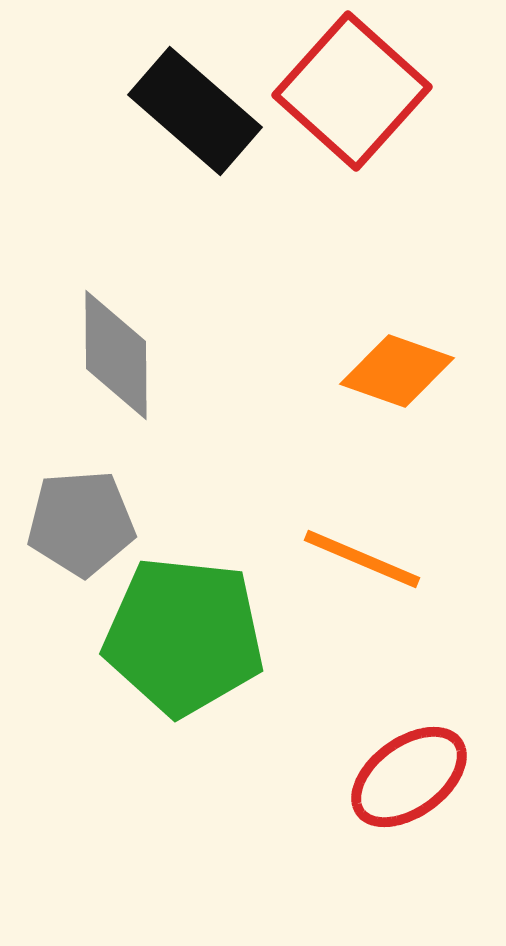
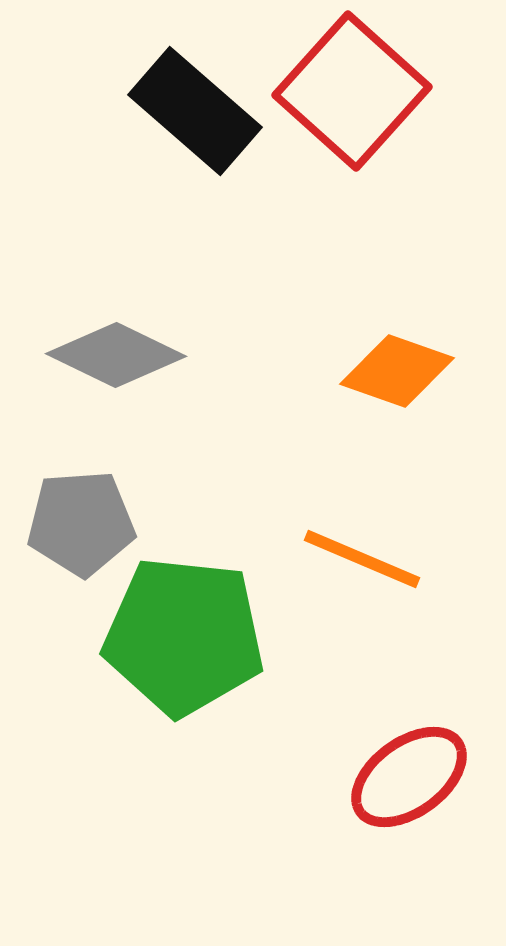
gray diamond: rotated 64 degrees counterclockwise
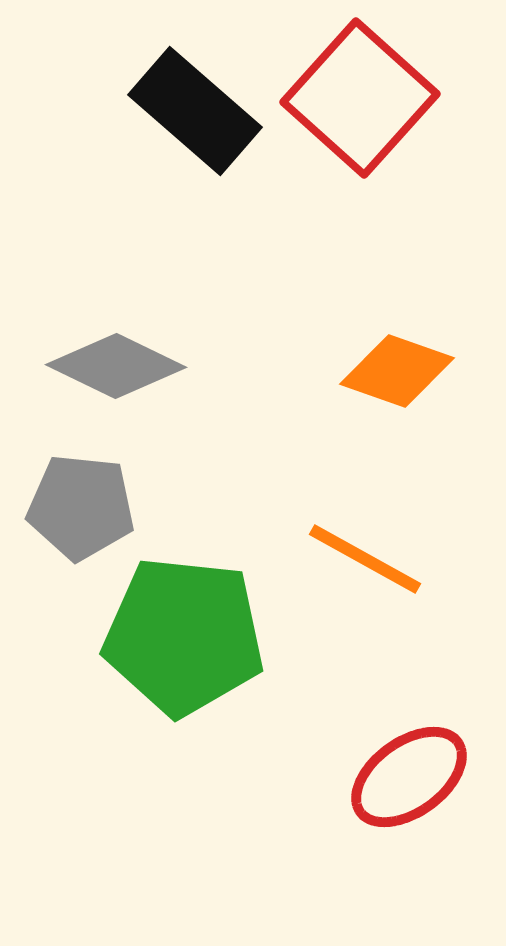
red square: moved 8 px right, 7 px down
gray diamond: moved 11 px down
gray pentagon: moved 16 px up; rotated 10 degrees clockwise
orange line: moved 3 px right; rotated 6 degrees clockwise
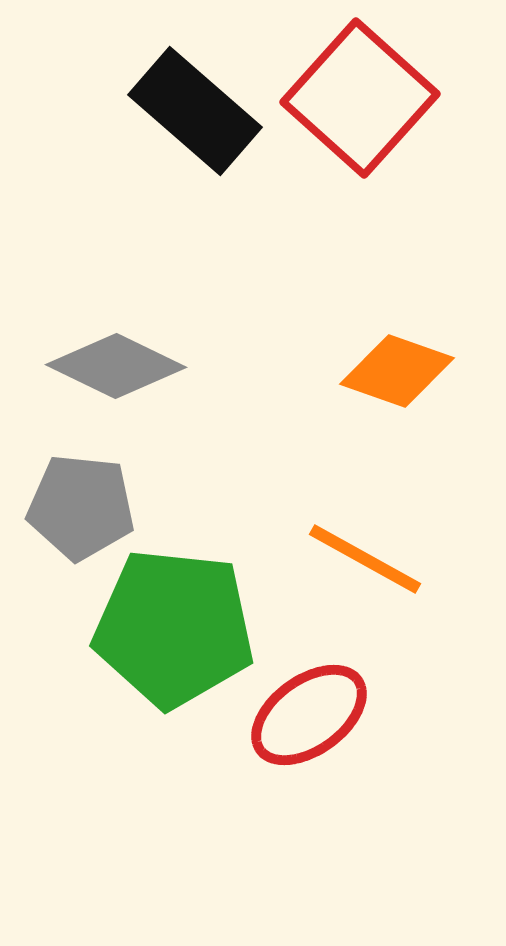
green pentagon: moved 10 px left, 8 px up
red ellipse: moved 100 px left, 62 px up
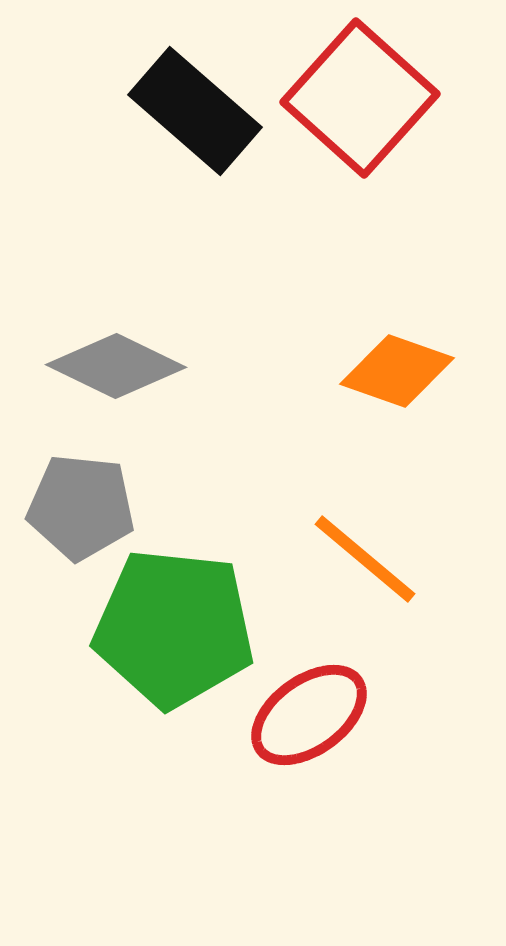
orange line: rotated 11 degrees clockwise
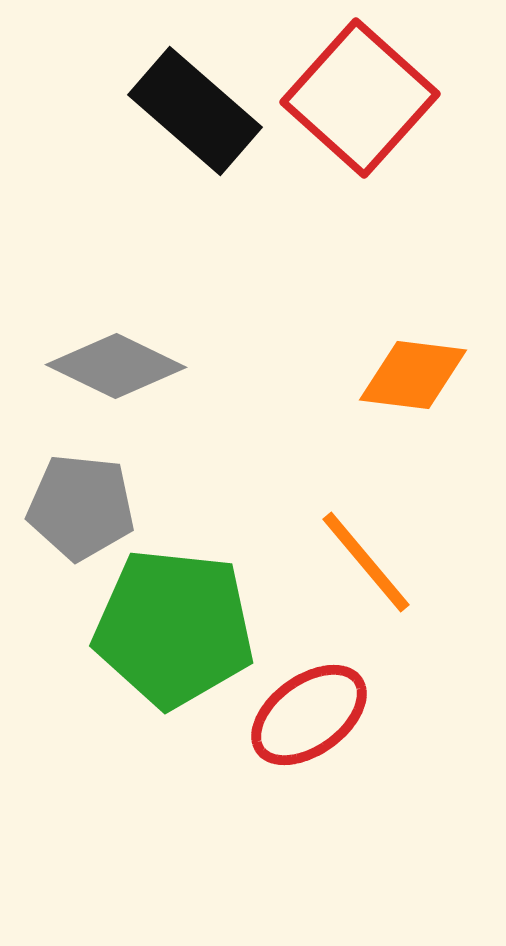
orange diamond: moved 16 px right, 4 px down; rotated 12 degrees counterclockwise
orange line: moved 1 px right, 3 px down; rotated 10 degrees clockwise
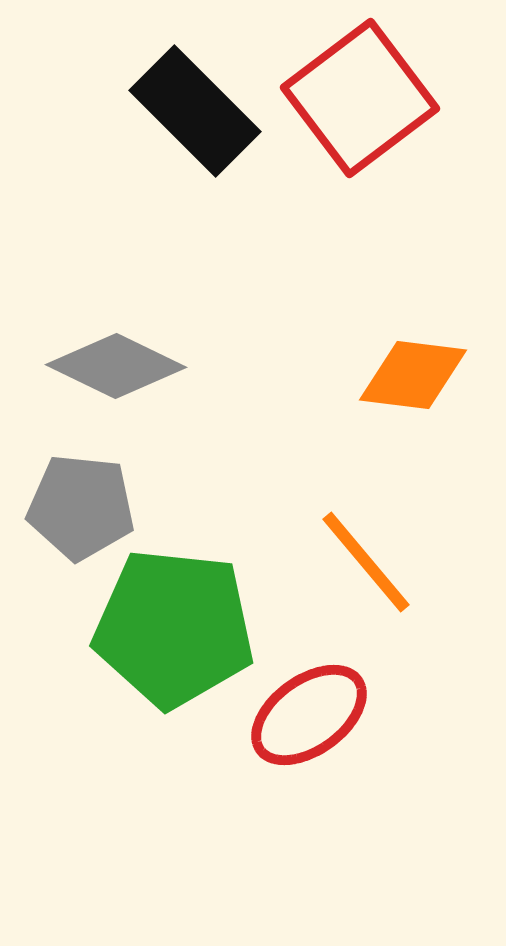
red square: rotated 11 degrees clockwise
black rectangle: rotated 4 degrees clockwise
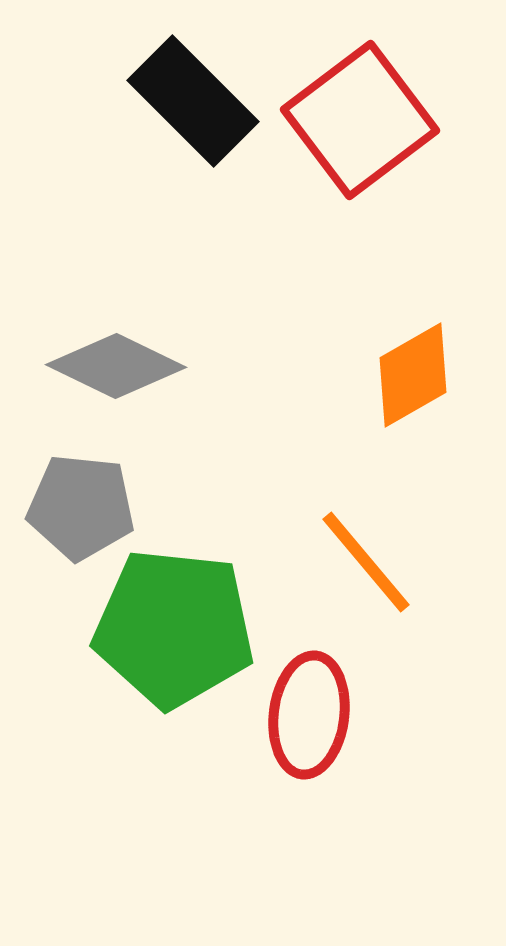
red square: moved 22 px down
black rectangle: moved 2 px left, 10 px up
orange diamond: rotated 37 degrees counterclockwise
red ellipse: rotated 47 degrees counterclockwise
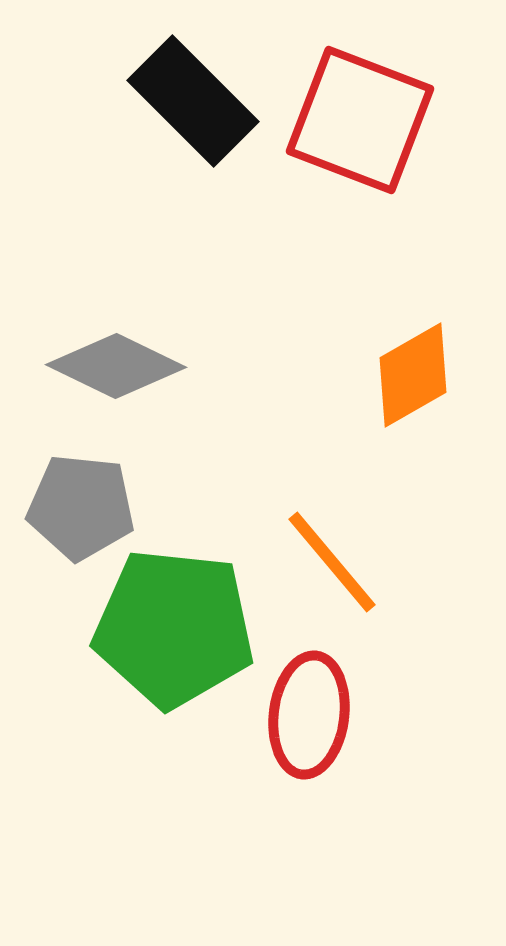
red square: rotated 32 degrees counterclockwise
orange line: moved 34 px left
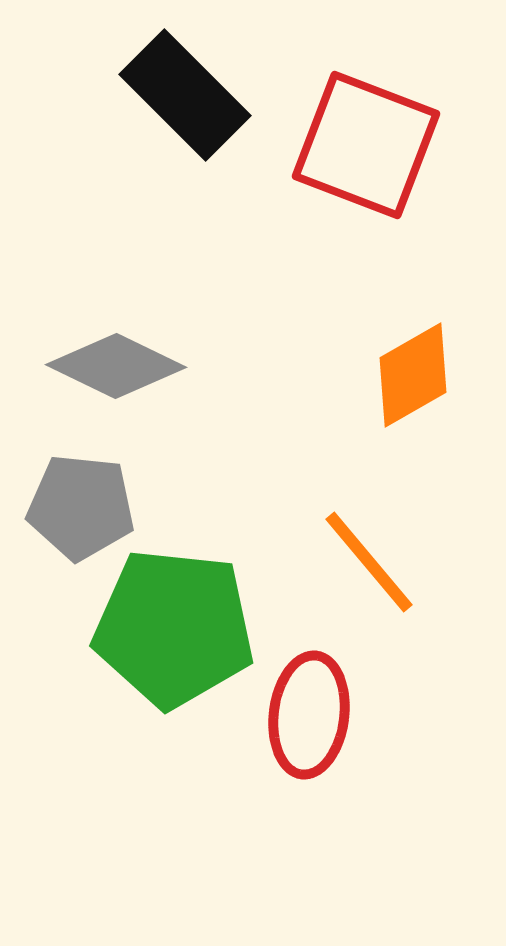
black rectangle: moved 8 px left, 6 px up
red square: moved 6 px right, 25 px down
orange line: moved 37 px right
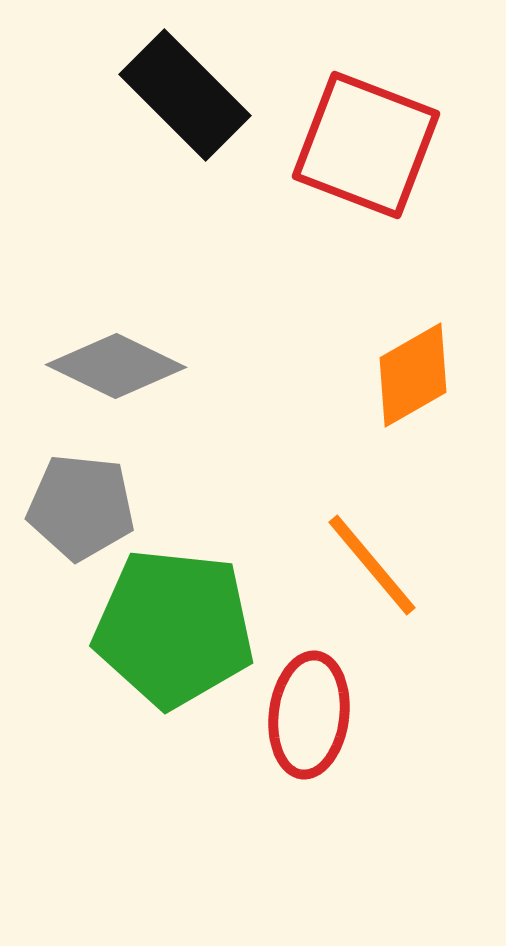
orange line: moved 3 px right, 3 px down
